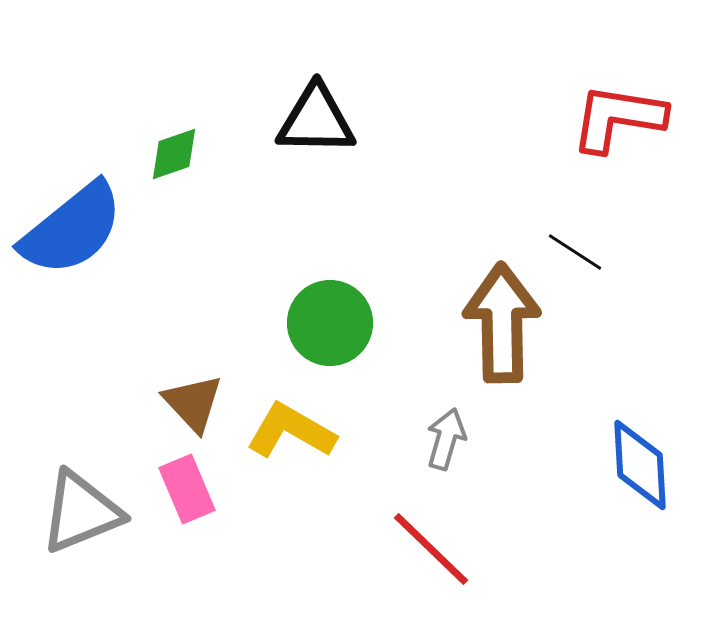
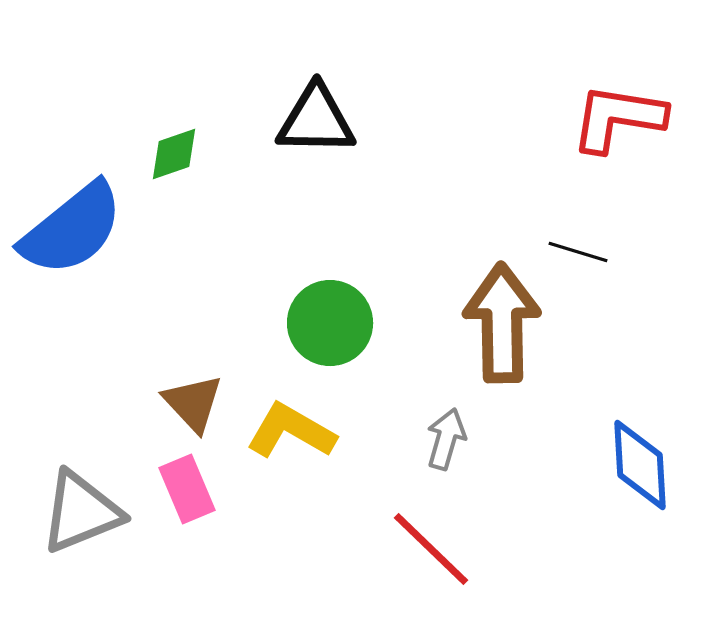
black line: moved 3 px right; rotated 16 degrees counterclockwise
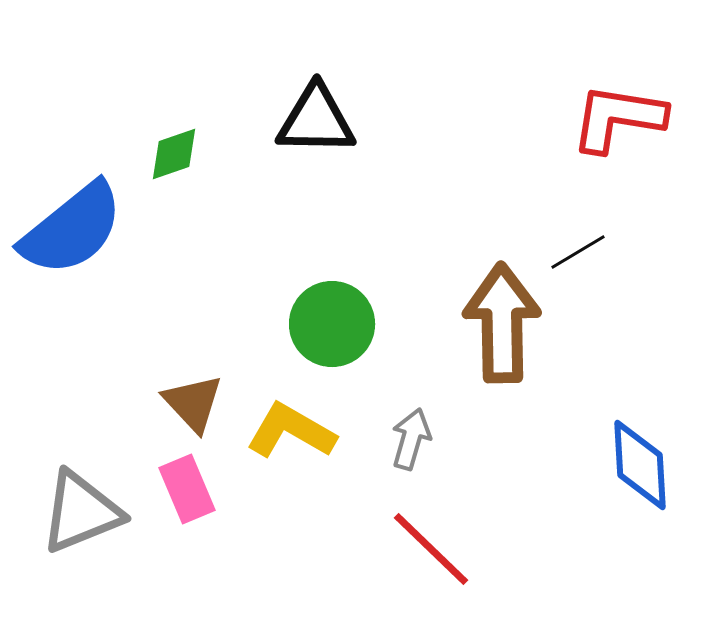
black line: rotated 48 degrees counterclockwise
green circle: moved 2 px right, 1 px down
gray arrow: moved 35 px left
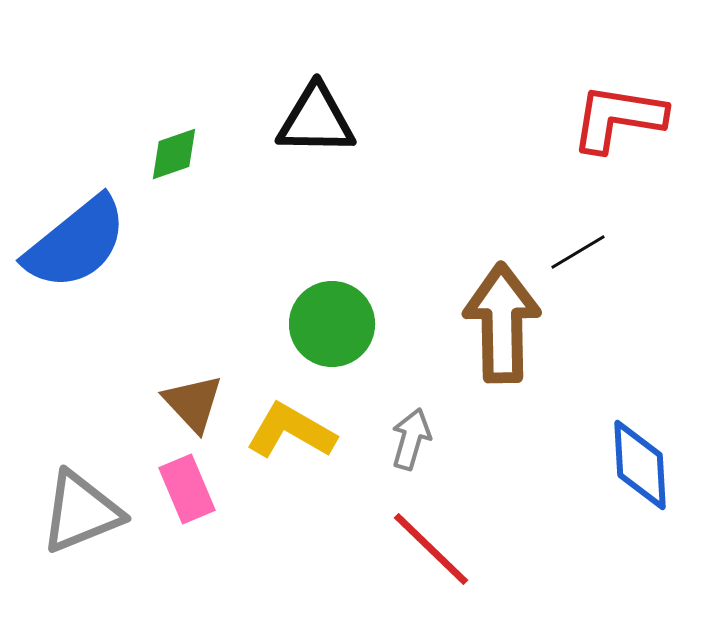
blue semicircle: moved 4 px right, 14 px down
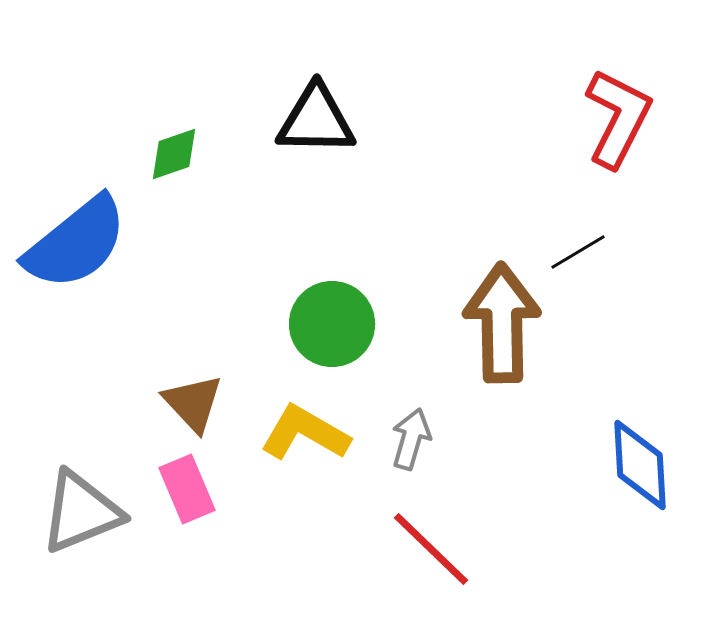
red L-shape: rotated 108 degrees clockwise
yellow L-shape: moved 14 px right, 2 px down
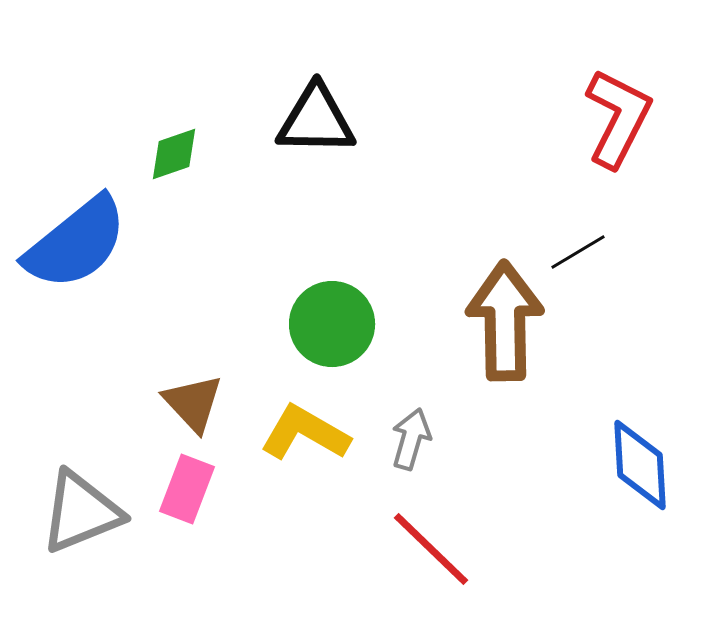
brown arrow: moved 3 px right, 2 px up
pink rectangle: rotated 44 degrees clockwise
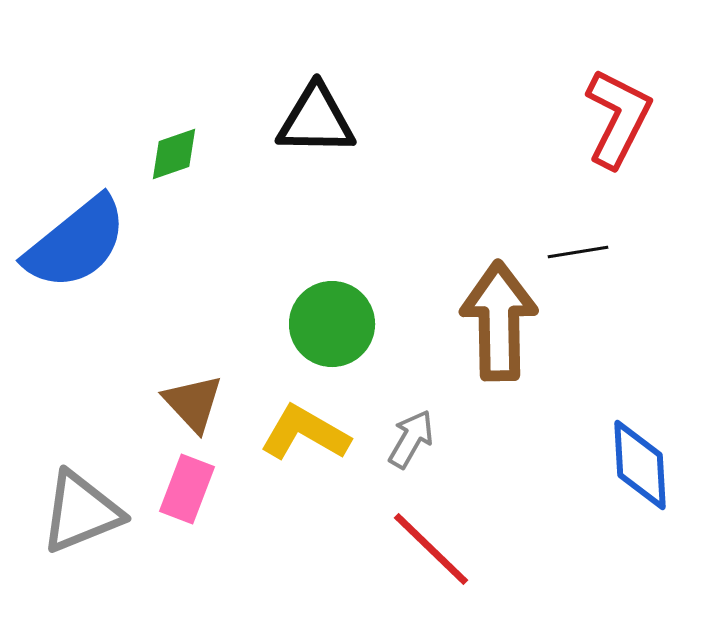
black line: rotated 22 degrees clockwise
brown arrow: moved 6 px left
gray arrow: rotated 14 degrees clockwise
